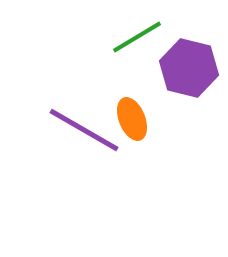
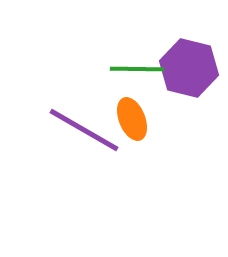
green line: moved 32 px down; rotated 32 degrees clockwise
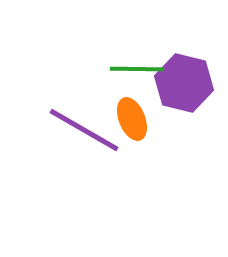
purple hexagon: moved 5 px left, 15 px down
